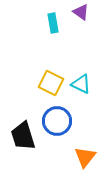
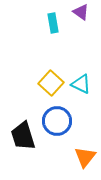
yellow square: rotated 15 degrees clockwise
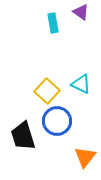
yellow square: moved 4 px left, 8 px down
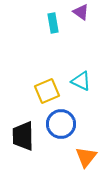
cyan triangle: moved 3 px up
yellow square: rotated 25 degrees clockwise
blue circle: moved 4 px right, 3 px down
black trapezoid: rotated 16 degrees clockwise
orange triangle: moved 1 px right
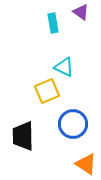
cyan triangle: moved 17 px left, 14 px up
blue circle: moved 12 px right
orange triangle: moved 7 px down; rotated 35 degrees counterclockwise
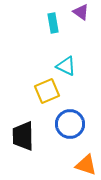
cyan triangle: moved 2 px right, 1 px up
blue circle: moved 3 px left
orange triangle: moved 1 px down; rotated 15 degrees counterclockwise
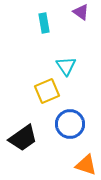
cyan rectangle: moved 9 px left
cyan triangle: rotated 30 degrees clockwise
black trapezoid: moved 2 px down; rotated 124 degrees counterclockwise
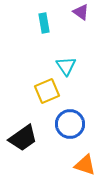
orange triangle: moved 1 px left
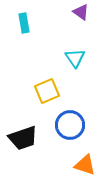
cyan rectangle: moved 20 px left
cyan triangle: moved 9 px right, 8 px up
blue circle: moved 1 px down
black trapezoid: rotated 16 degrees clockwise
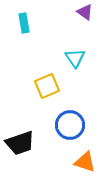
purple triangle: moved 4 px right
yellow square: moved 5 px up
black trapezoid: moved 3 px left, 5 px down
orange triangle: moved 3 px up
